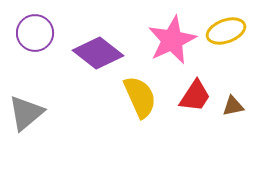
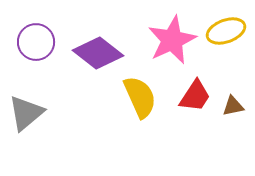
purple circle: moved 1 px right, 9 px down
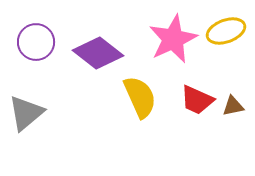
pink star: moved 1 px right, 1 px up
red trapezoid: moved 2 px right, 4 px down; rotated 81 degrees clockwise
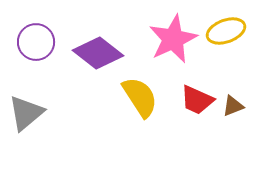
yellow semicircle: rotated 9 degrees counterclockwise
brown triangle: rotated 10 degrees counterclockwise
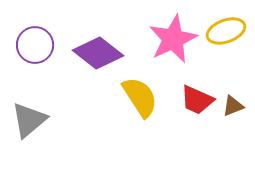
purple circle: moved 1 px left, 3 px down
gray triangle: moved 3 px right, 7 px down
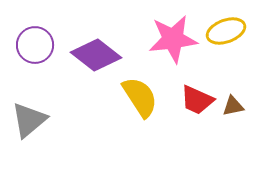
pink star: rotated 18 degrees clockwise
purple diamond: moved 2 px left, 2 px down
brown triangle: rotated 10 degrees clockwise
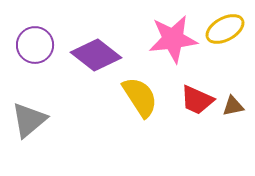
yellow ellipse: moved 1 px left, 2 px up; rotated 9 degrees counterclockwise
